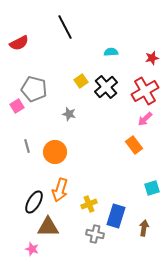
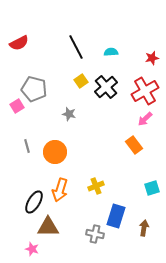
black line: moved 11 px right, 20 px down
yellow cross: moved 7 px right, 18 px up
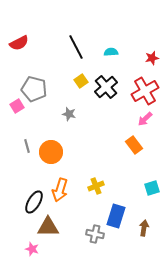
orange circle: moved 4 px left
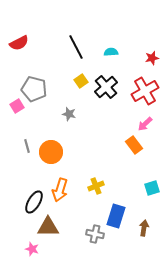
pink arrow: moved 5 px down
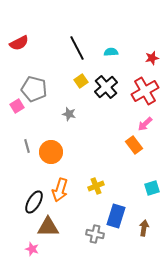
black line: moved 1 px right, 1 px down
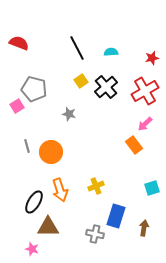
red semicircle: rotated 132 degrees counterclockwise
orange arrow: rotated 35 degrees counterclockwise
